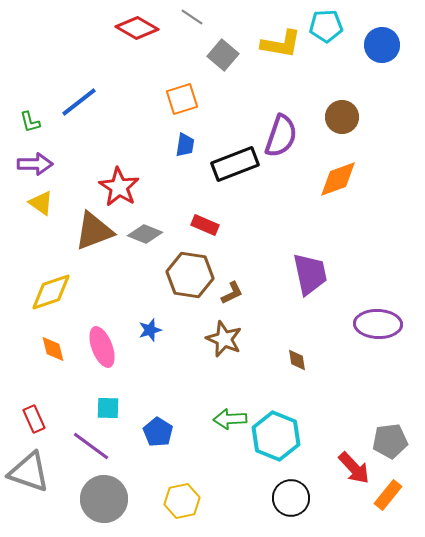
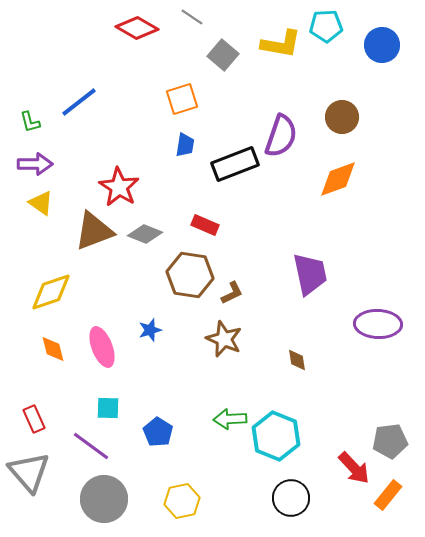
gray triangle at (29, 472): rotated 30 degrees clockwise
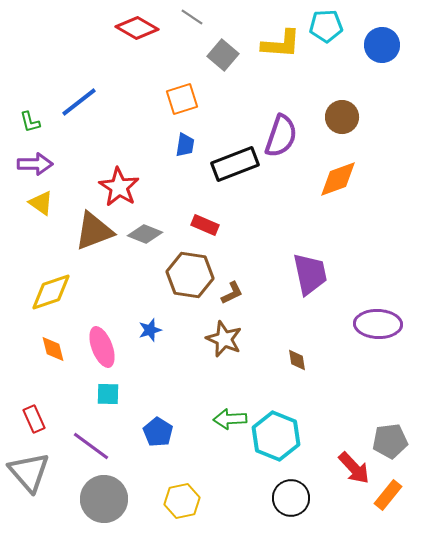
yellow L-shape at (281, 44): rotated 6 degrees counterclockwise
cyan square at (108, 408): moved 14 px up
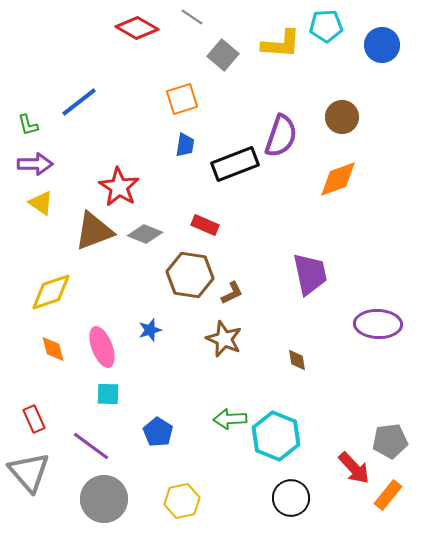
green L-shape at (30, 122): moved 2 px left, 3 px down
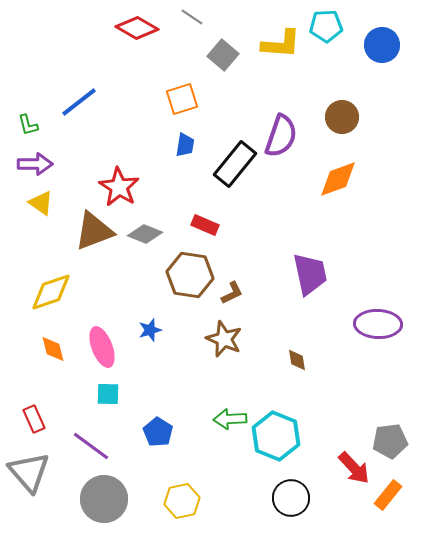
black rectangle at (235, 164): rotated 30 degrees counterclockwise
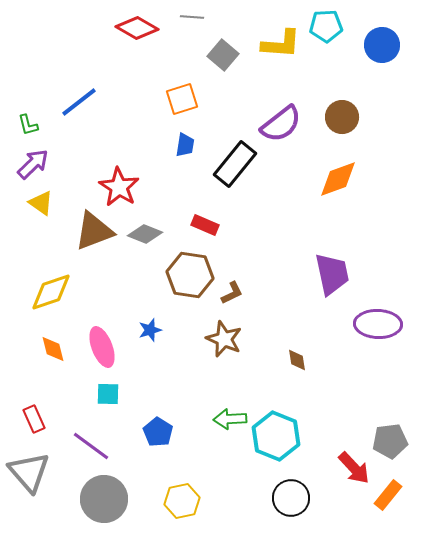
gray line at (192, 17): rotated 30 degrees counterclockwise
purple semicircle at (281, 136): moved 12 px up; rotated 33 degrees clockwise
purple arrow at (35, 164): moved 2 px left; rotated 44 degrees counterclockwise
purple trapezoid at (310, 274): moved 22 px right
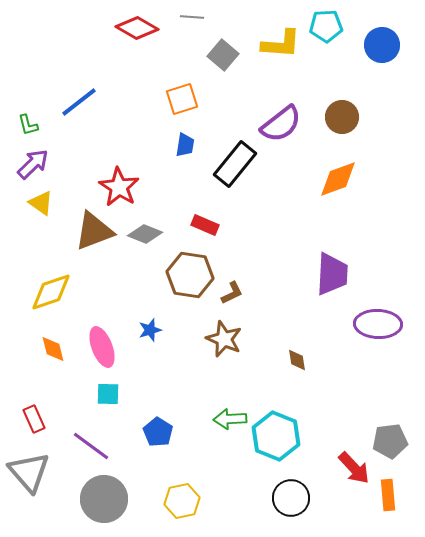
purple trapezoid at (332, 274): rotated 15 degrees clockwise
orange rectangle at (388, 495): rotated 44 degrees counterclockwise
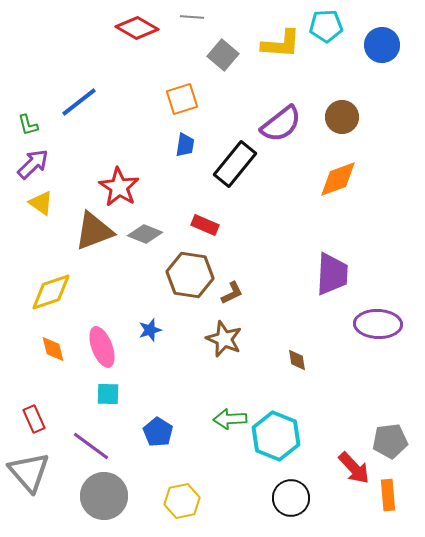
gray circle at (104, 499): moved 3 px up
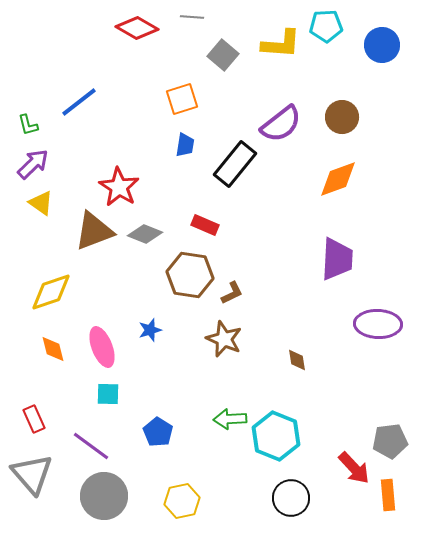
purple trapezoid at (332, 274): moved 5 px right, 15 px up
gray triangle at (29, 472): moved 3 px right, 2 px down
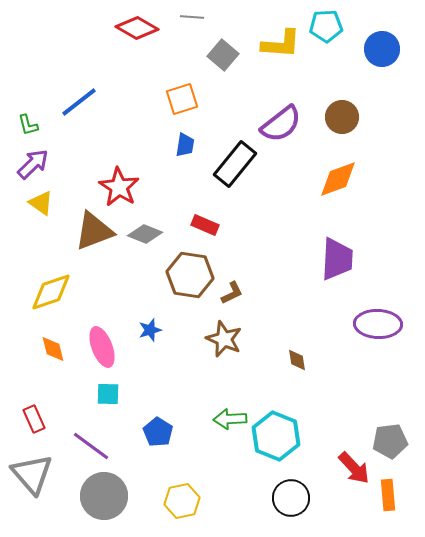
blue circle at (382, 45): moved 4 px down
